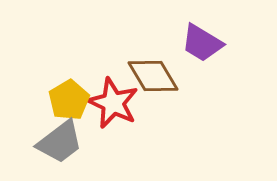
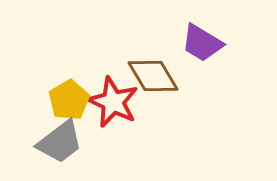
red star: moved 1 px up
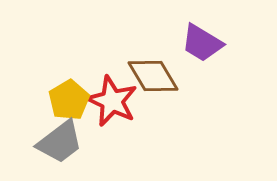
red star: moved 1 px left, 1 px up
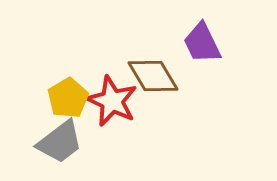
purple trapezoid: rotated 33 degrees clockwise
yellow pentagon: moved 1 px left, 2 px up
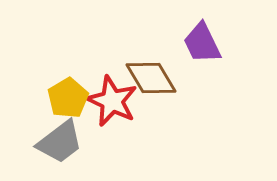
brown diamond: moved 2 px left, 2 px down
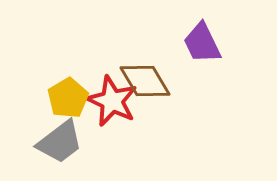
brown diamond: moved 6 px left, 3 px down
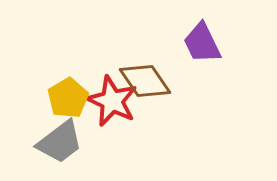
brown diamond: rotated 4 degrees counterclockwise
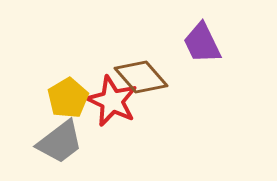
brown diamond: moved 4 px left, 4 px up; rotated 6 degrees counterclockwise
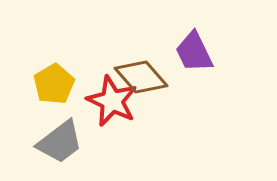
purple trapezoid: moved 8 px left, 9 px down
yellow pentagon: moved 14 px left, 14 px up
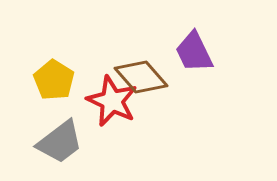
yellow pentagon: moved 4 px up; rotated 9 degrees counterclockwise
